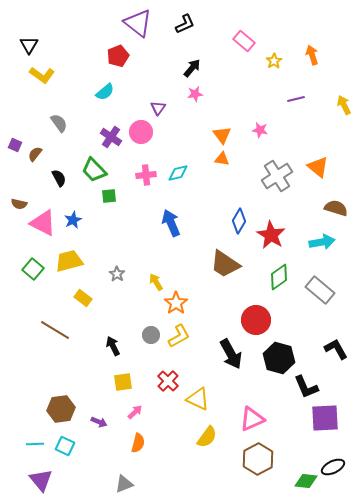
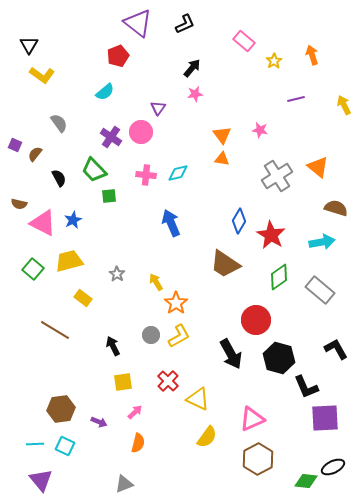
pink cross at (146, 175): rotated 12 degrees clockwise
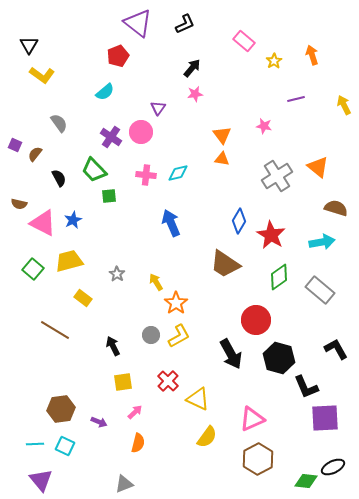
pink star at (260, 130): moved 4 px right, 4 px up
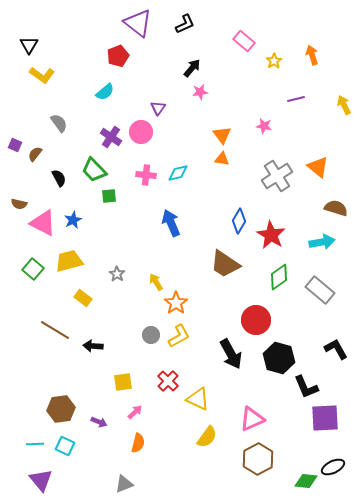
pink star at (195, 94): moved 5 px right, 2 px up
black arrow at (113, 346): moved 20 px left; rotated 60 degrees counterclockwise
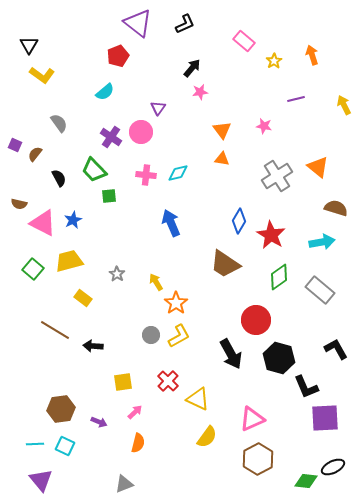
orange triangle at (222, 135): moved 5 px up
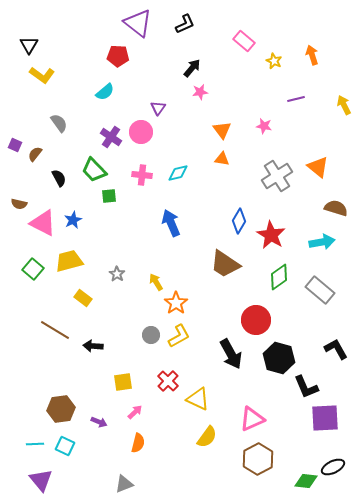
red pentagon at (118, 56): rotated 25 degrees clockwise
yellow star at (274, 61): rotated 14 degrees counterclockwise
pink cross at (146, 175): moved 4 px left
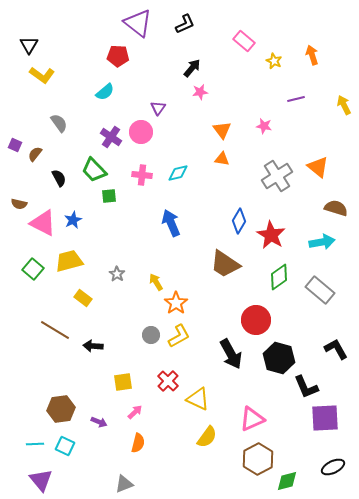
green diamond at (306, 481): moved 19 px left; rotated 20 degrees counterclockwise
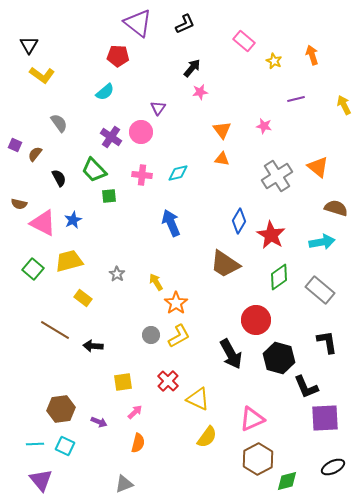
black L-shape at (336, 349): moved 9 px left, 7 px up; rotated 20 degrees clockwise
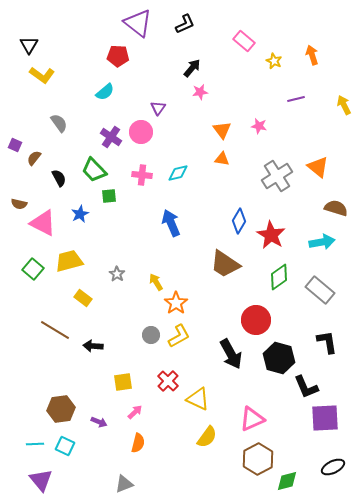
pink star at (264, 126): moved 5 px left
brown semicircle at (35, 154): moved 1 px left, 4 px down
blue star at (73, 220): moved 7 px right, 6 px up
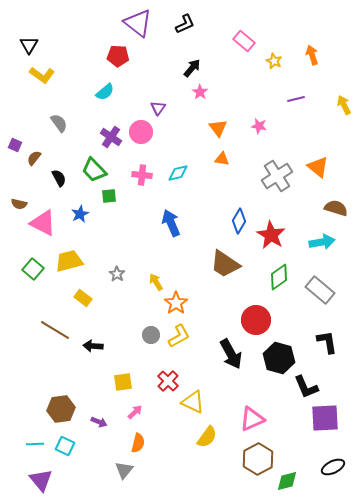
pink star at (200, 92): rotated 28 degrees counterclockwise
orange triangle at (222, 130): moved 4 px left, 2 px up
yellow triangle at (198, 399): moved 5 px left, 3 px down
gray triangle at (124, 484): moved 14 px up; rotated 30 degrees counterclockwise
